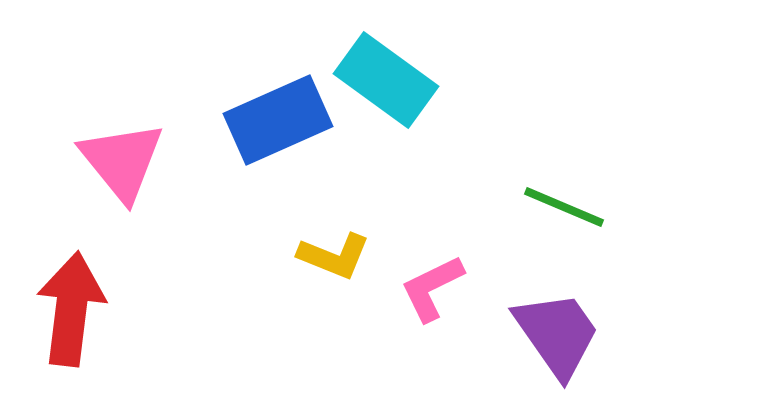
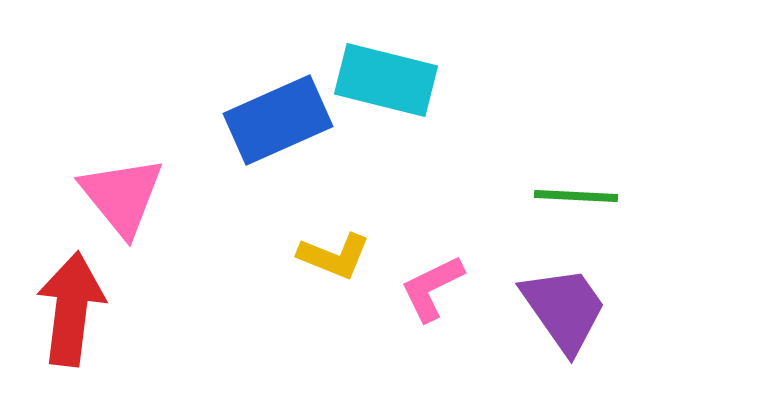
cyan rectangle: rotated 22 degrees counterclockwise
pink triangle: moved 35 px down
green line: moved 12 px right, 11 px up; rotated 20 degrees counterclockwise
purple trapezoid: moved 7 px right, 25 px up
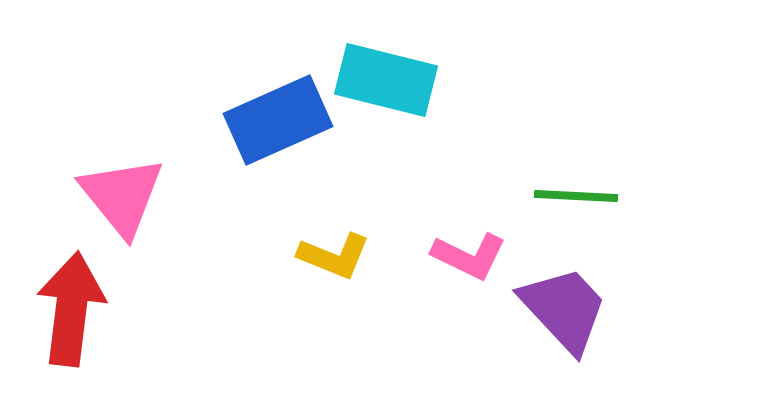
pink L-shape: moved 37 px right, 32 px up; rotated 128 degrees counterclockwise
purple trapezoid: rotated 8 degrees counterclockwise
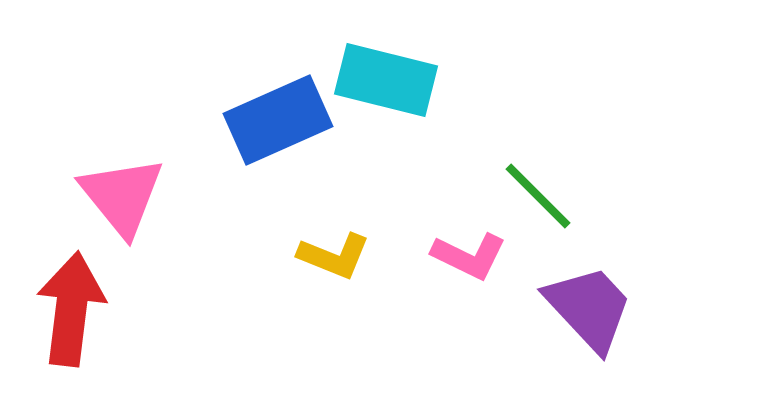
green line: moved 38 px left; rotated 42 degrees clockwise
purple trapezoid: moved 25 px right, 1 px up
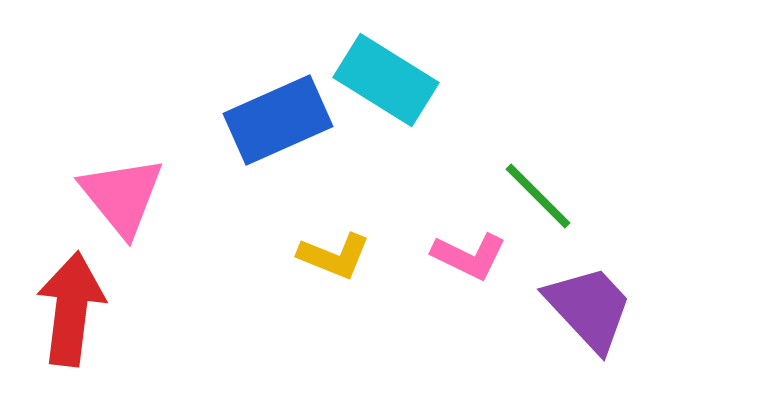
cyan rectangle: rotated 18 degrees clockwise
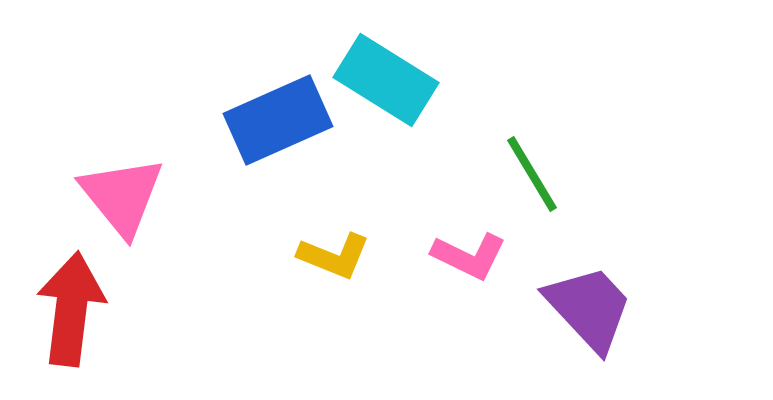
green line: moved 6 px left, 22 px up; rotated 14 degrees clockwise
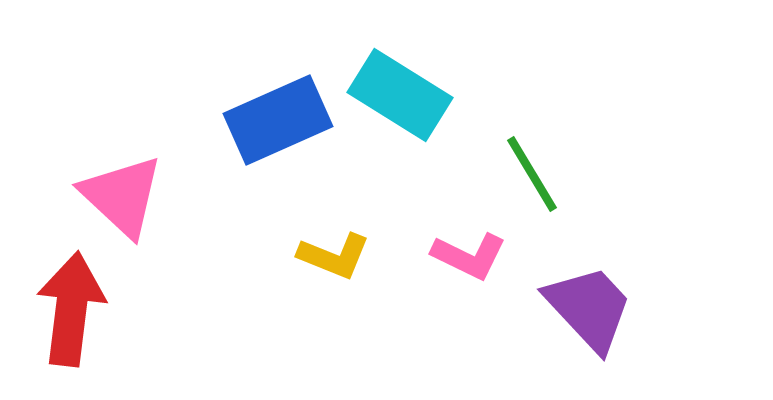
cyan rectangle: moved 14 px right, 15 px down
pink triangle: rotated 8 degrees counterclockwise
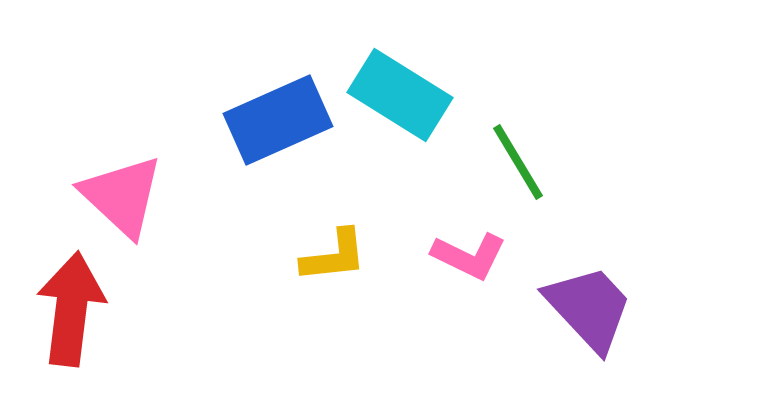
green line: moved 14 px left, 12 px up
yellow L-shape: rotated 28 degrees counterclockwise
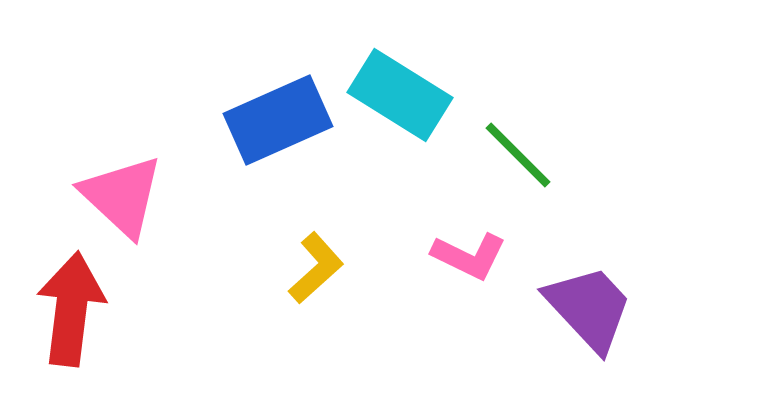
green line: moved 7 px up; rotated 14 degrees counterclockwise
yellow L-shape: moved 18 px left, 12 px down; rotated 36 degrees counterclockwise
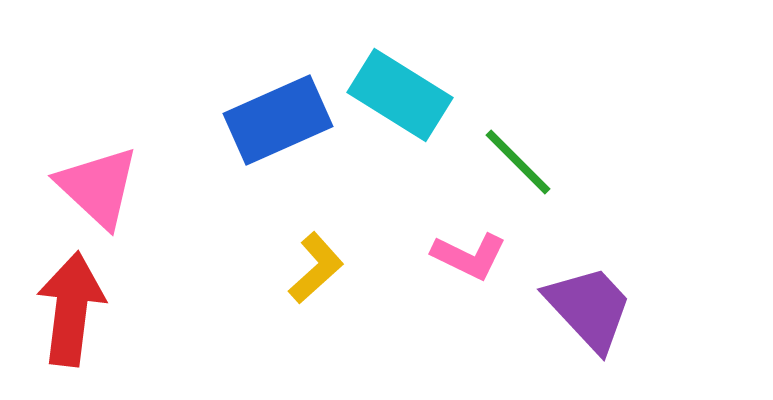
green line: moved 7 px down
pink triangle: moved 24 px left, 9 px up
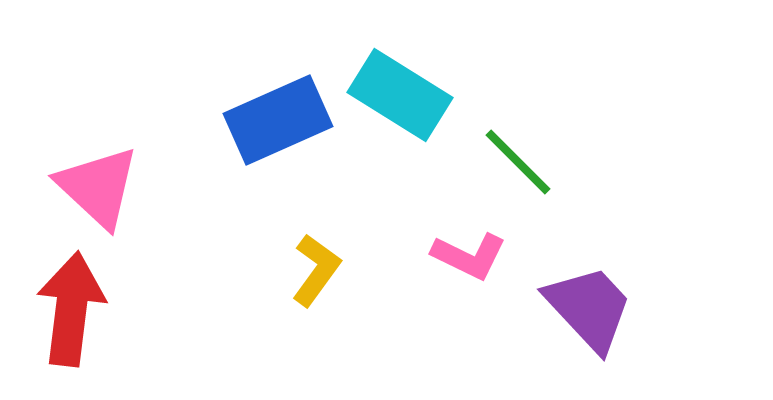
yellow L-shape: moved 2 px down; rotated 12 degrees counterclockwise
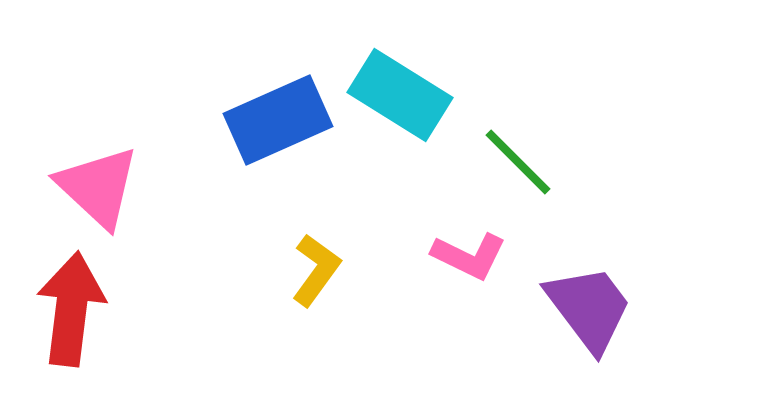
purple trapezoid: rotated 6 degrees clockwise
